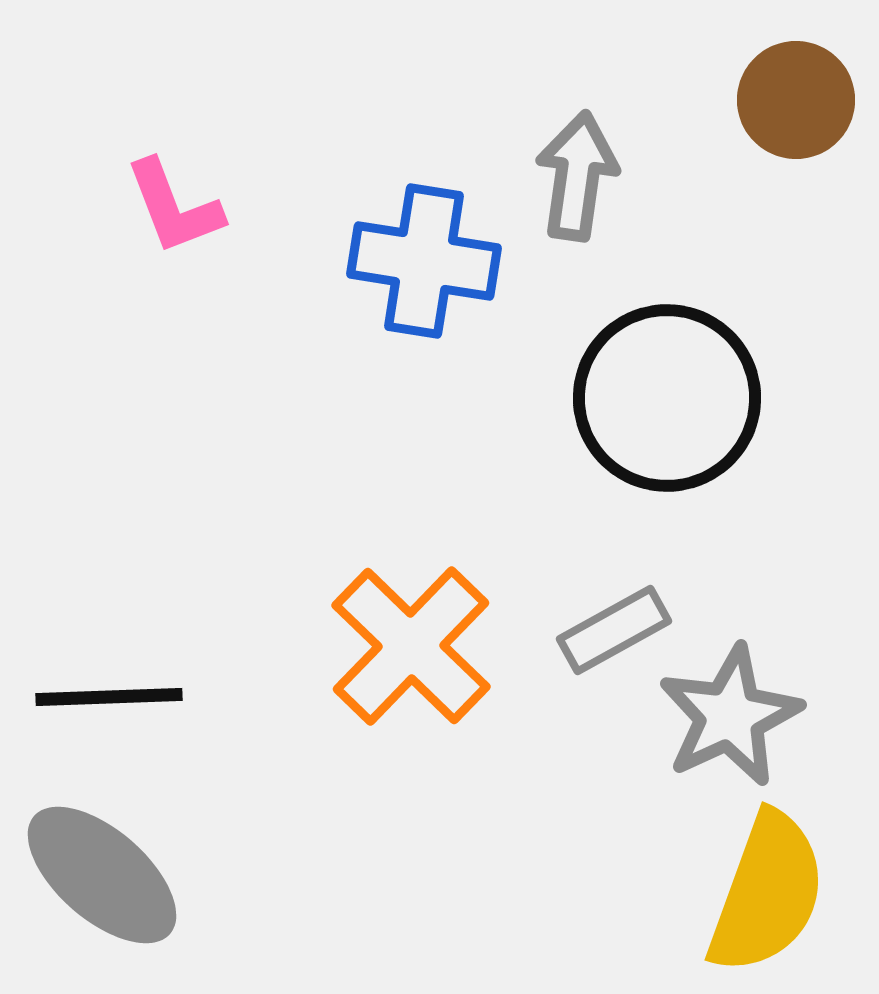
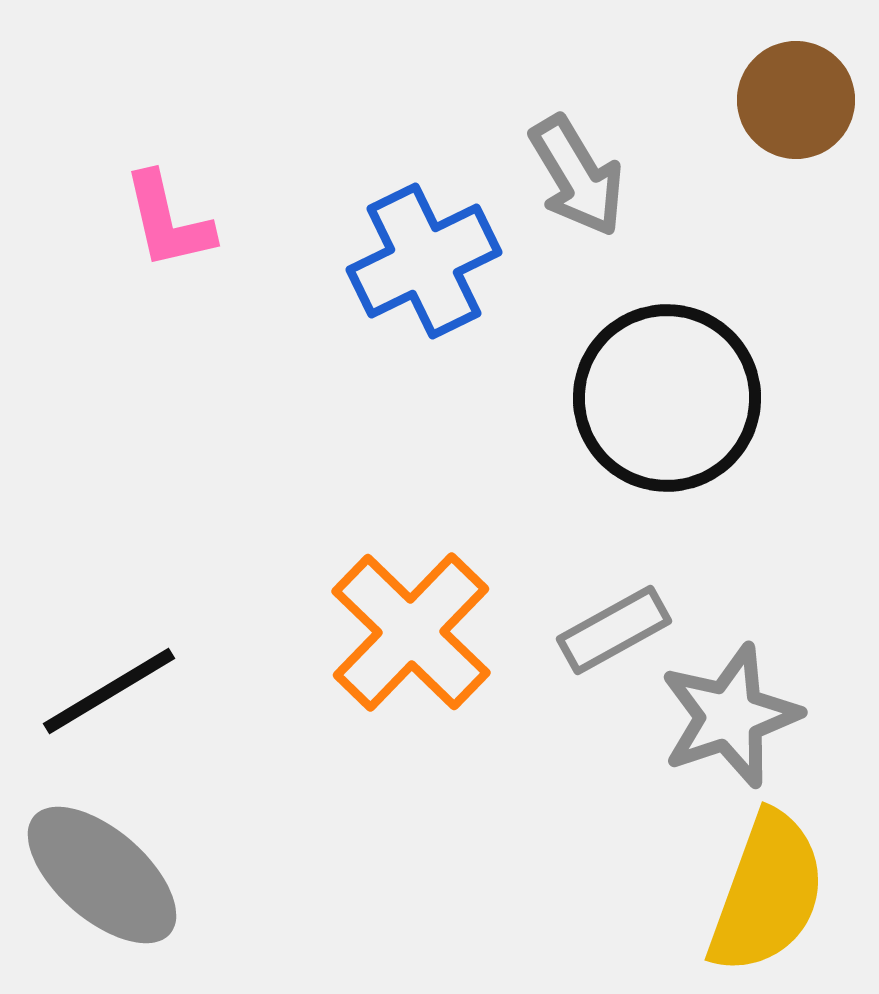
gray arrow: rotated 141 degrees clockwise
pink L-shape: moved 6 px left, 14 px down; rotated 8 degrees clockwise
blue cross: rotated 35 degrees counterclockwise
orange cross: moved 14 px up
black line: moved 6 px up; rotated 29 degrees counterclockwise
gray star: rotated 6 degrees clockwise
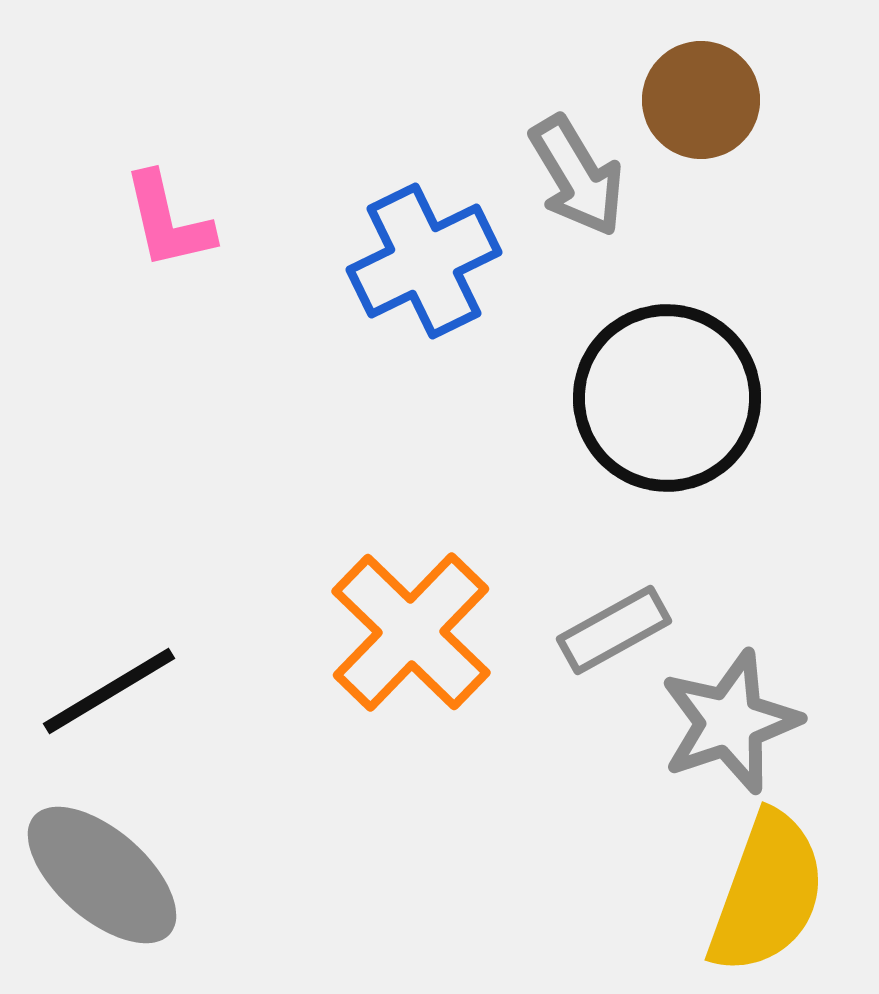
brown circle: moved 95 px left
gray star: moved 6 px down
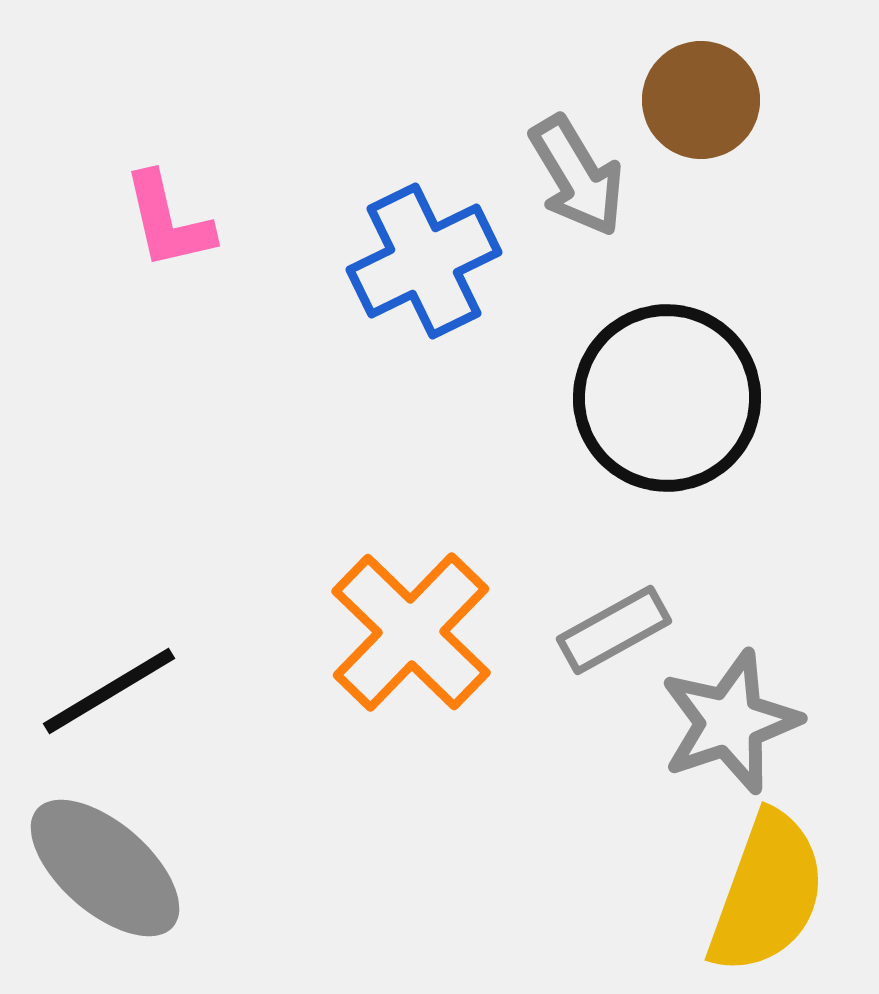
gray ellipse: moved 3 px right, 7 px up
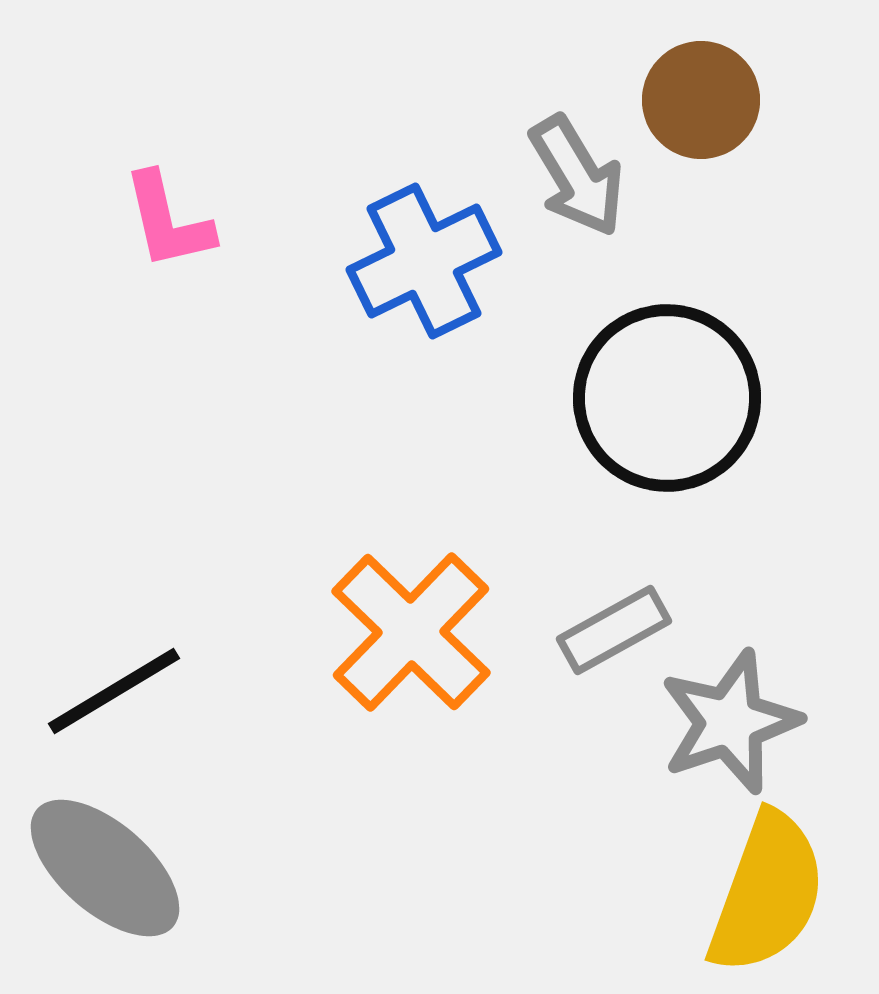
black line: moved 5 px right
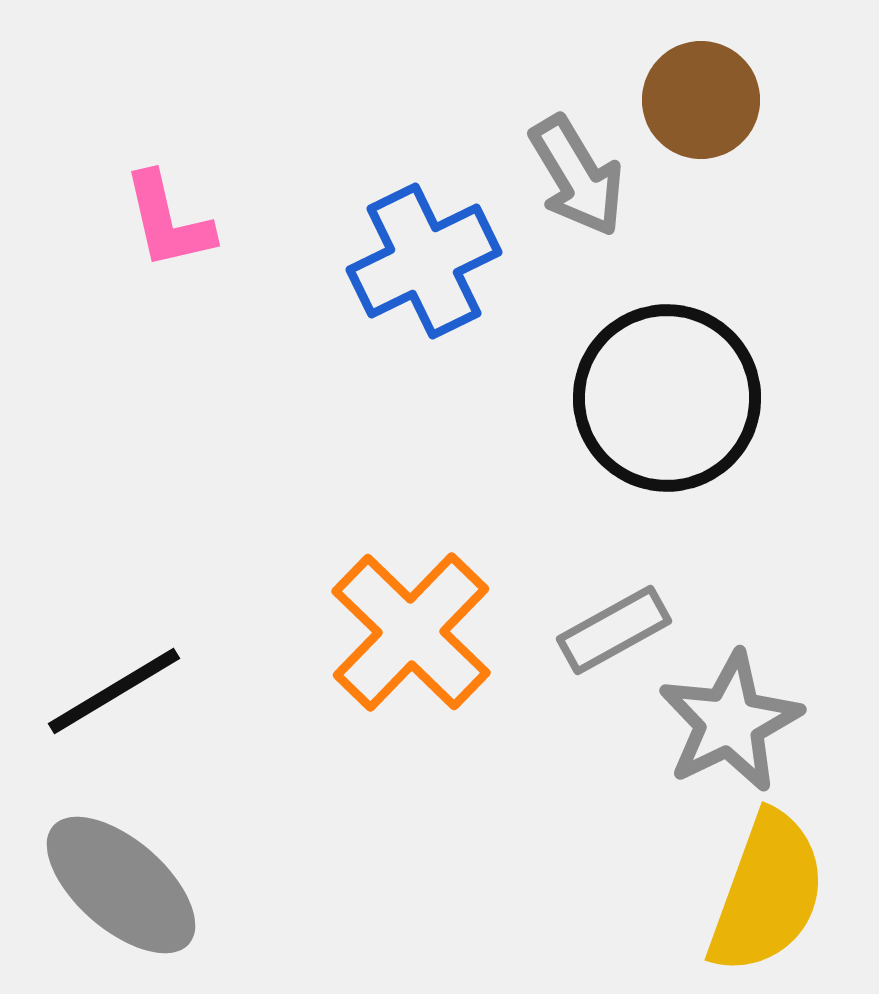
gray star: rotated 7 degrees counterclockwise
gray ellipse: moved 16 px right, 17 px down
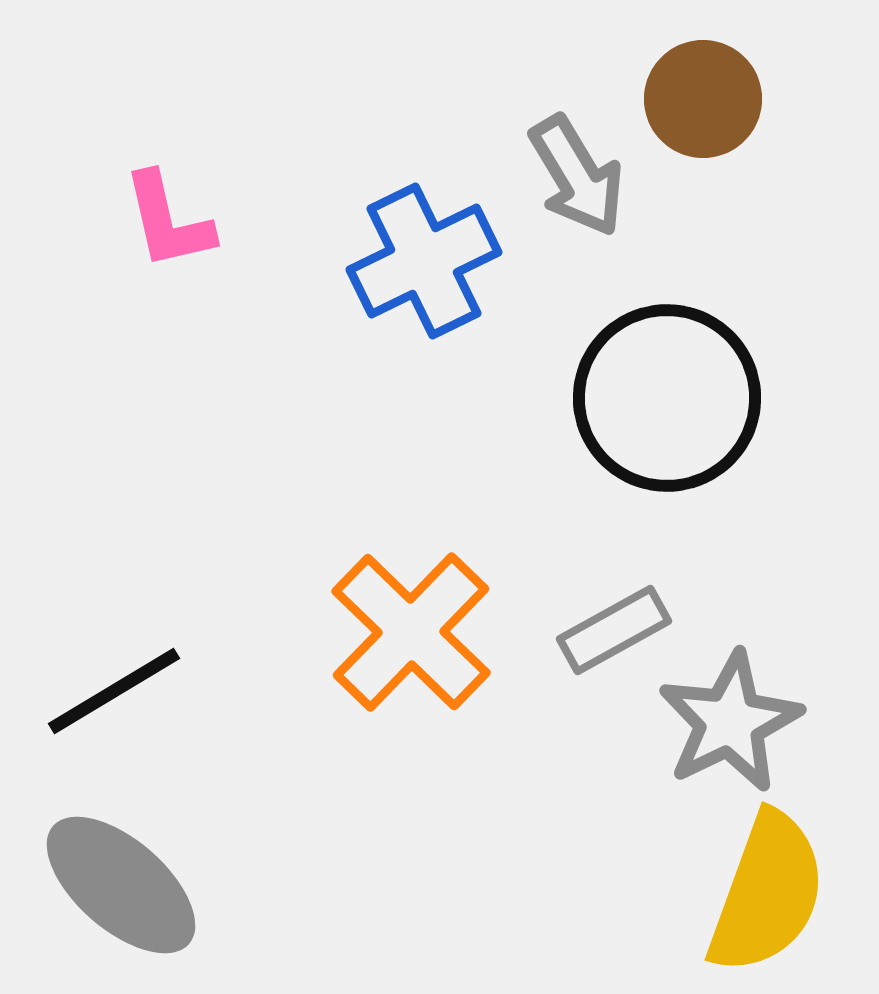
brown circle: moved 2 px right, 1 px up
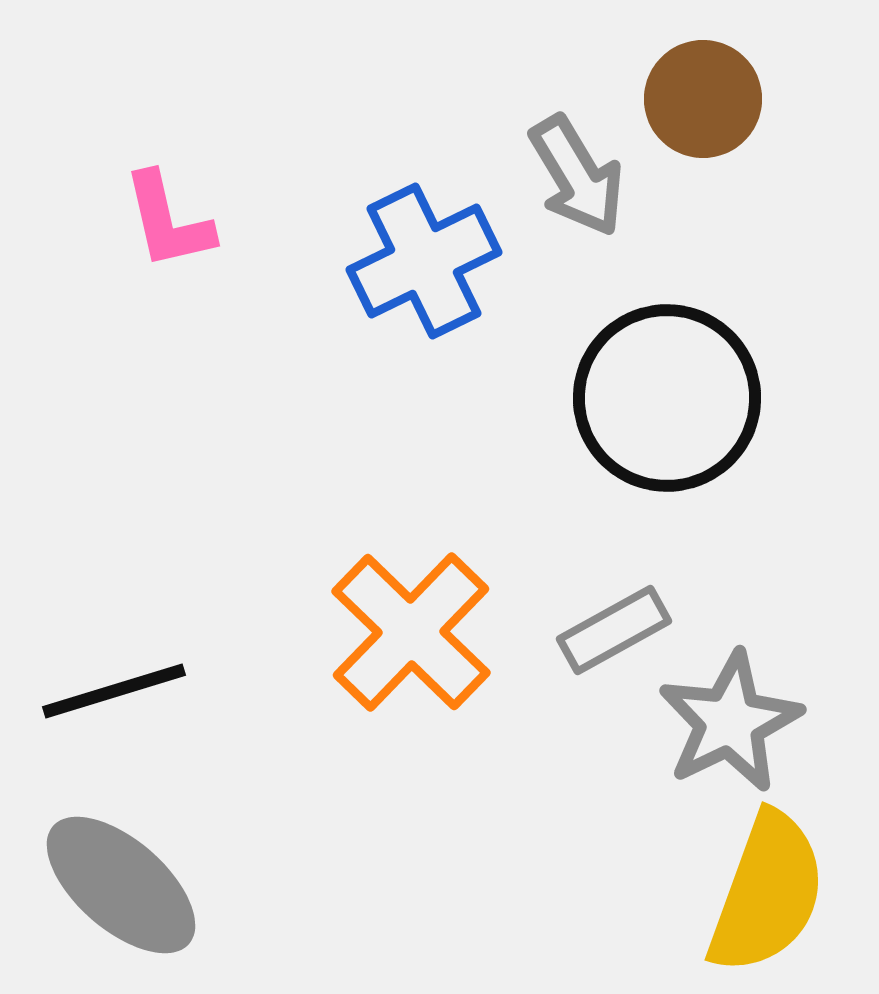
black line: rotated 14 degrees clockwise
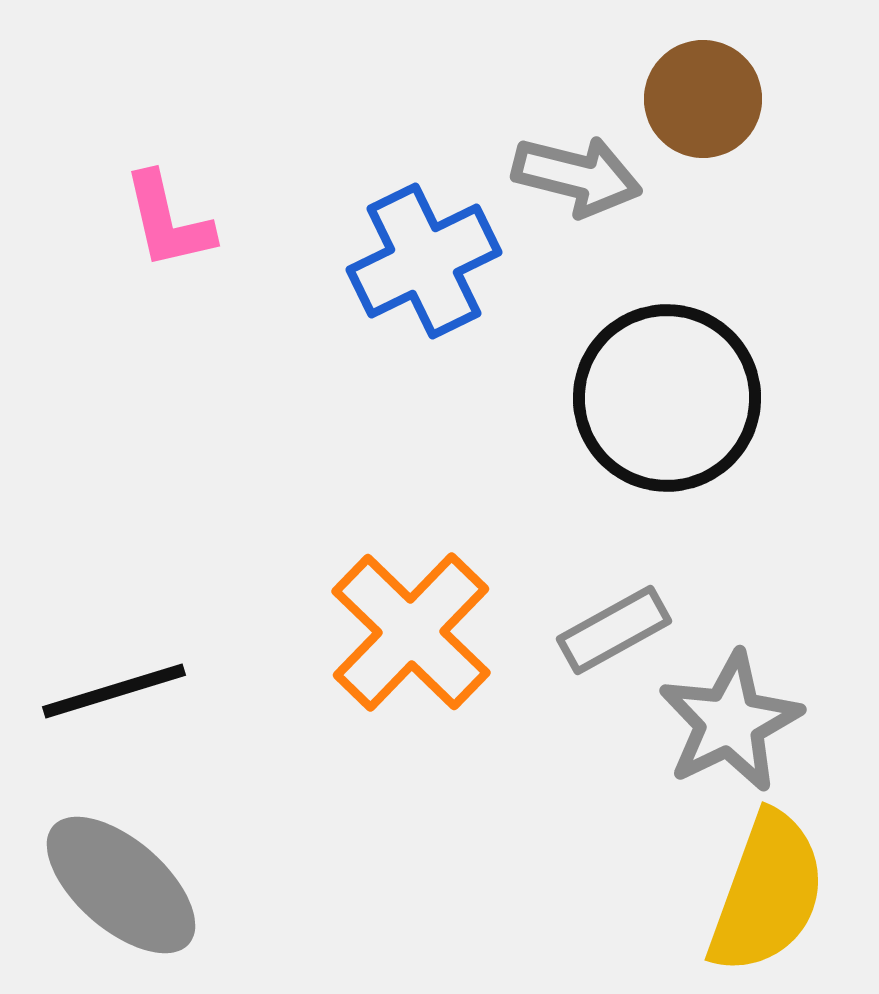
gray arrow: rotated 45 degrees counterclockwise
